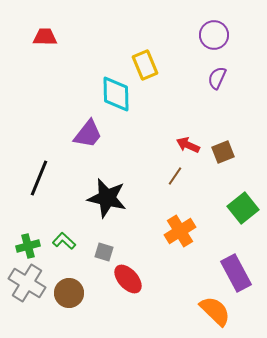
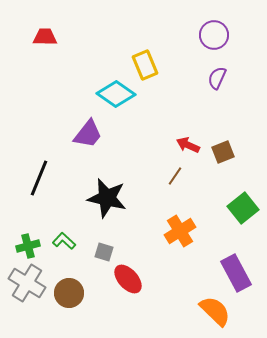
cyan diamond: rotated 54 degrees counterclockwise
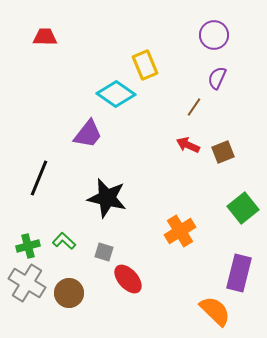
brown line: moved 19 px right, 69 px up
purple rectangle: moved 3 px right; rotated 42 degrees clockwise
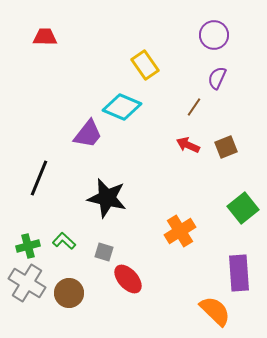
yellow rectangle: rotated 12 degrees counterclockwise
cyan diamond: moved 6 px right, 13 px down; rotated 12 degrees counterclockwise
brown square: moved 3 px right, 5 px up
purple rectangle: rotated 18 degrees counterclockwise
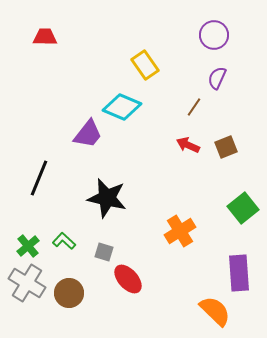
green cross: rotated 25 degrees counterclockwise
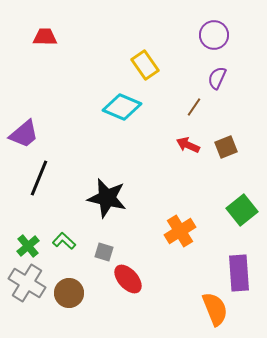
purple trapezoid: moved 64 px left; rotated 12 degrees clockwise
green square: moved 1 px left, 2 px down
orange semicircle: moved 2 px up; rotated 24 degrees clockwise
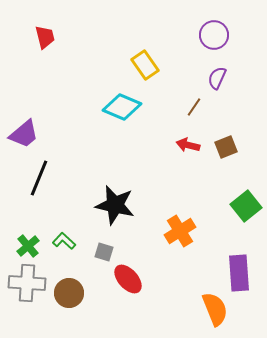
red trapezoid: rotated 75 degrees clockwise
red arrow: rotated 10 degrees counterclockwise
black star: moved 8 px right, 7 px down
green square: moved 4 px right, 4 px up
gray cross: rotated 27 degrees counterclockwise
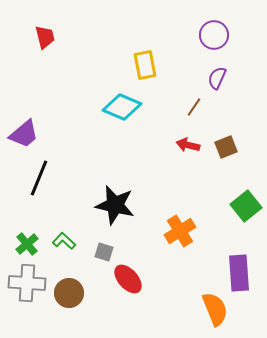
yellow rectangle: rotated 24 degrees clockwise
green cross: moved 1 px left, 2 px up
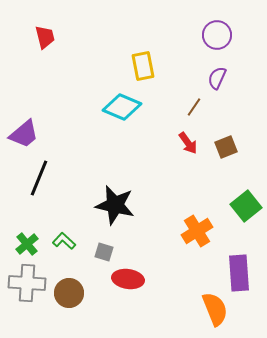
purple circle: moved 3 px right
yellow rectangle: moved 2 px left, 1 px down
red arrow: moved 2 px up; rotated 140 degrees counterclockwise
orange cross: moved 17 px right
red ellipse: rotated 40 degrees counterclockwise
